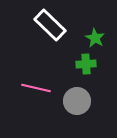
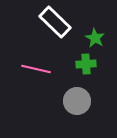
white rectangle: moved 5 px right, 3 px up
pink line: moved 19 px up
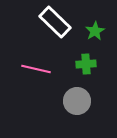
green star: moved 7 px up; rotated 12 degrees clockwise
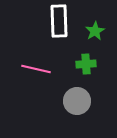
white rectangle: moved 4 px right, 1 px up; rotated 44 degrees clockwise
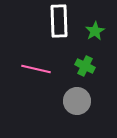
green cross: moved 1 px left, 2 px down; rotated 30 degrees clockwise
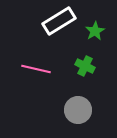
white rectangle: rotated 60 degrees clockwise
gray circle: moved 1 px right, 9 px down
